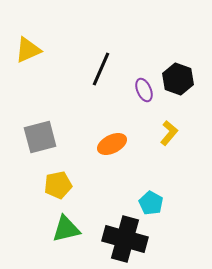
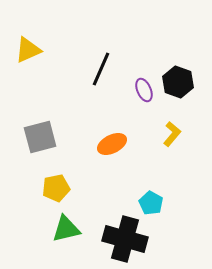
black hexagon: moved 3 px down
yellow L-shape: moved 3 px right, 1 px down
yellow pentagon: moved 2 px left, 3 px down
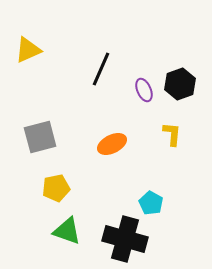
black hexagon: moved 2 px right, 2 px down; rotated 20 degrees clockwise
yellow L-shape: rotated 35 degrees counterclockwise
green triangle: moved 1 px right, 2 px down; rotated 32 degrees clockwise
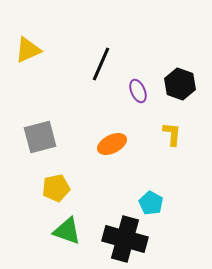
black line: moved 5 px up
black hexagon: rotated 20 degrees counterclockwise
purple ellipse: moved 6 px left, 1 px down
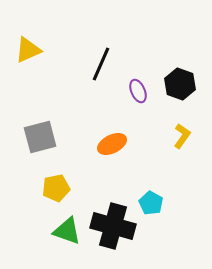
yellow L-shape: moved 10 px right, 2 px down; rotated 30 degrees clockwise
black cross: moved 12 px left, 13 px up
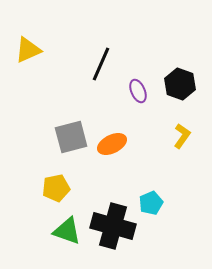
gray square: moved 31 px right
cyan pentagon: rotated 20 degrees clockwise
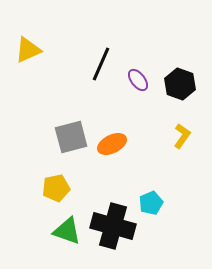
purple ellipse: moved 11 px up; rotated 15 degrees counterclockwise
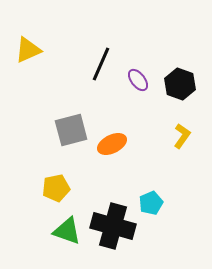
gray square: moved 7 px up
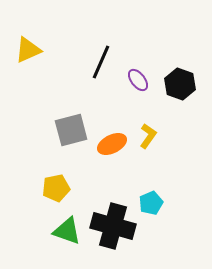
black line: moved 2 px up
yellow L-shape: moved 34 px left
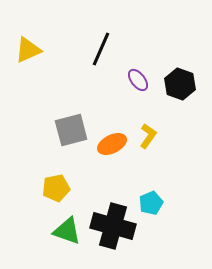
black line: moved 13 px up
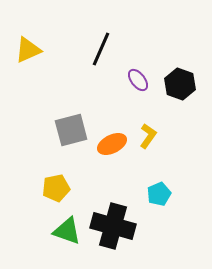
cyan pentagon: moved 8 px right, 9 px up
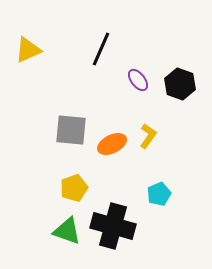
gray square: rotated 20 degrees clockwise
yellow pentagon: moved 18 px right; rotated 8 degrees counterclockwise
